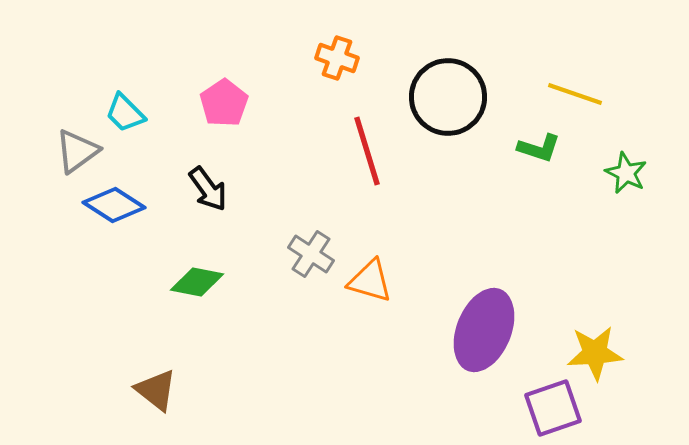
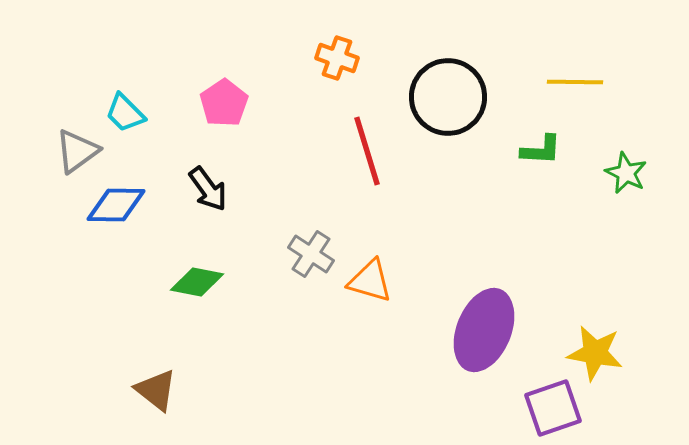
yellow line: moved 12 px up; rotated 18 degrees counterclockwise
green L-shape: moved 2 px right, 2 px down; rotated 15 degrees counterclockwise
blue diamond: moved 2 px right; rotated 32 degrees counterclockwise
yellow star: rotated 14 degrees clockwise
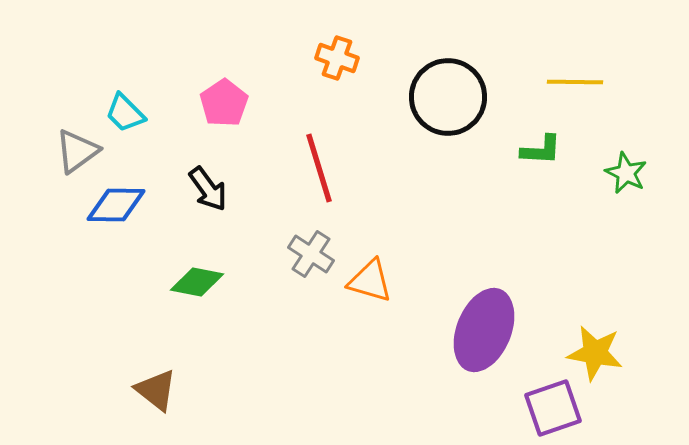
red line: moved 48 px left, 17 px down
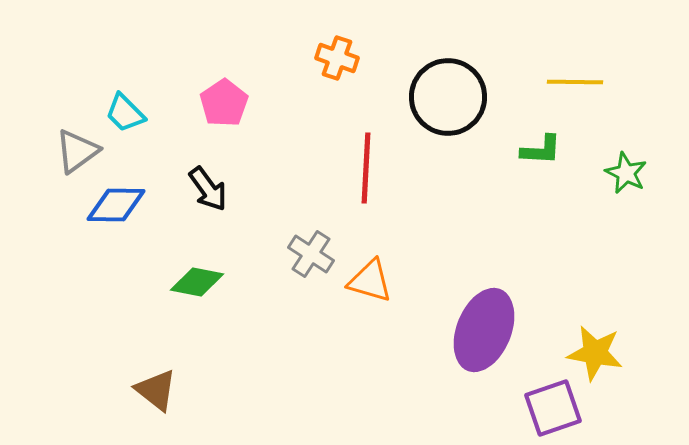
red line: moved 47 px right; rotated 20 degrees clockwise
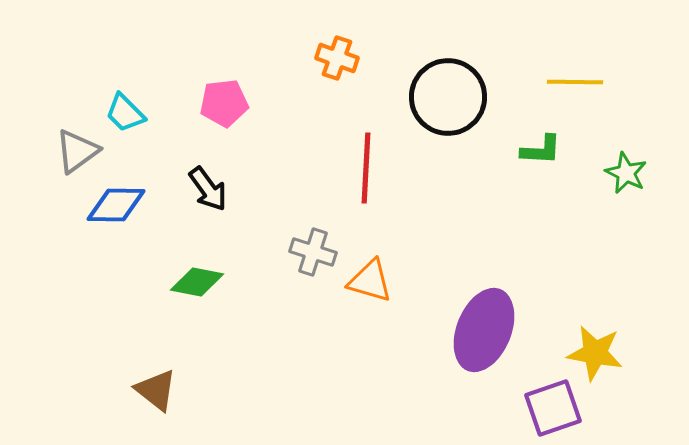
pink pentagon: rotated 27 degrees clockwise
gray cross: moved 2 px right, 2 px up; rotated 15 degrees counterclockwise
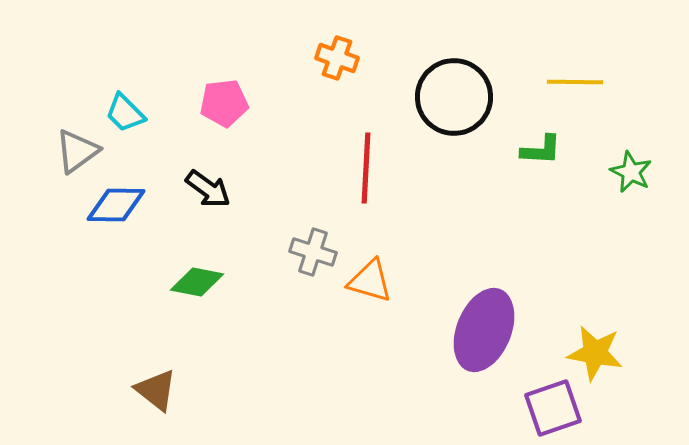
black circle: moved 6 px right
green star: moved 5 px right, 1 px up
black arrow: rotated 18 degrees counterclockwise
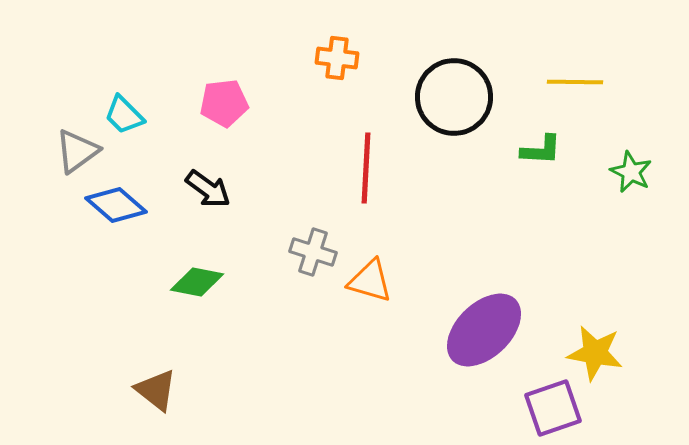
orange cross: rotated 12 degrees counterclockwise
cyan trapezoid: moved 1 px left, 2 px down
blue diamond: rotated 40 degrees clockwise
purple ellipse: rotated 24 degrees clockwise
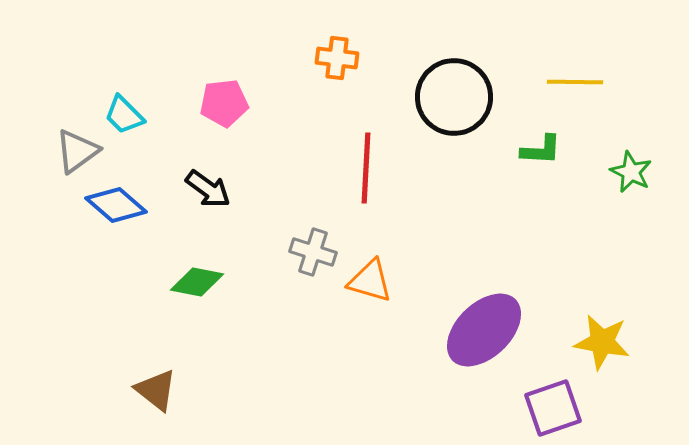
yellow star: moved 7 px right, 11 px up
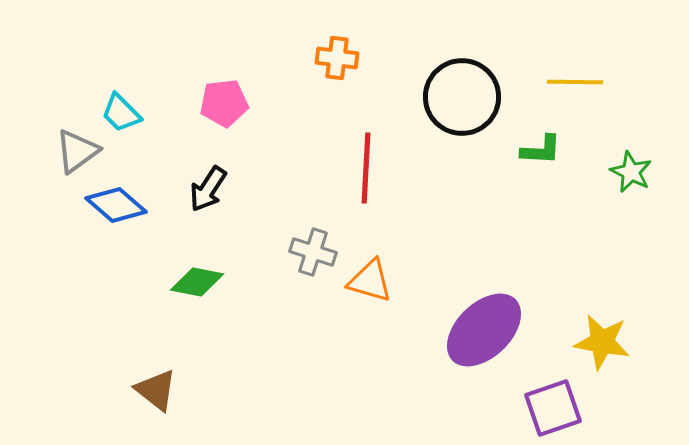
black circle: moved 8 px right
cyan trapezoid: moved 3 px left, 2 px up
black arrow: rotated 87 degrees clockwise
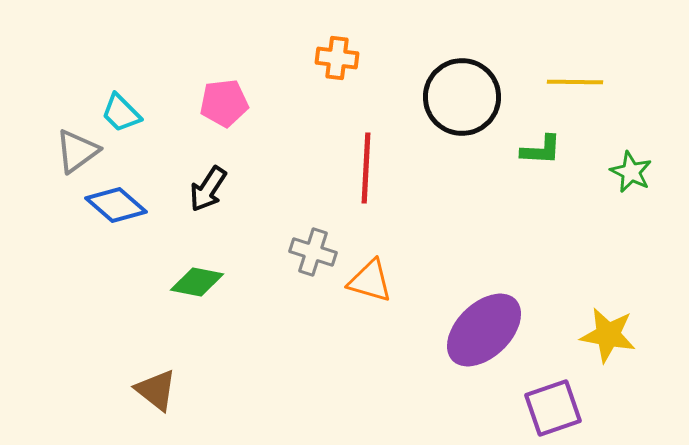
yellow star: moved 6 px right, 7 px up
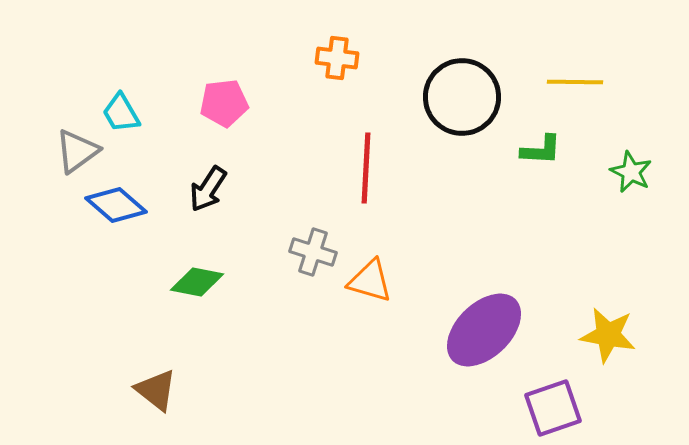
cyan trapezoid: rotated 15 degrees clockwise
